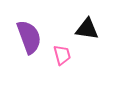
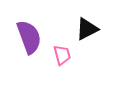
black triangle: rotated 35 degrees counterclockwise
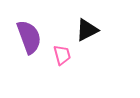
black triangle: moved 1 px down
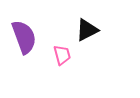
purple semicircle: moved 5 px left
